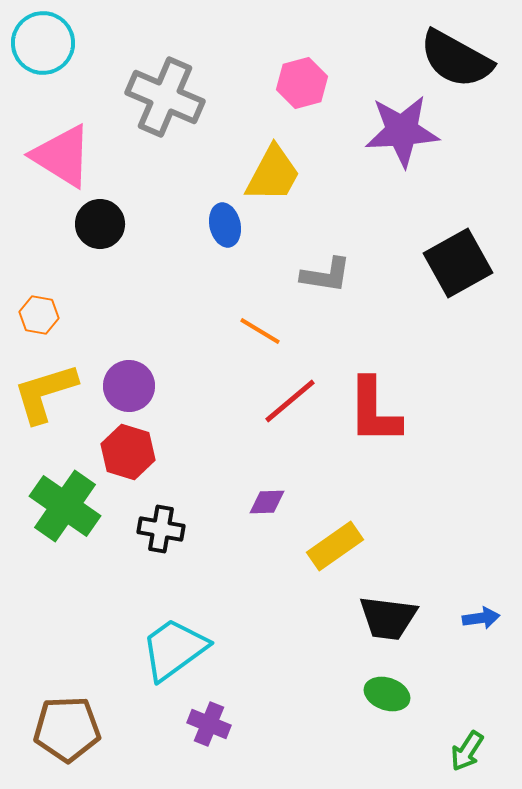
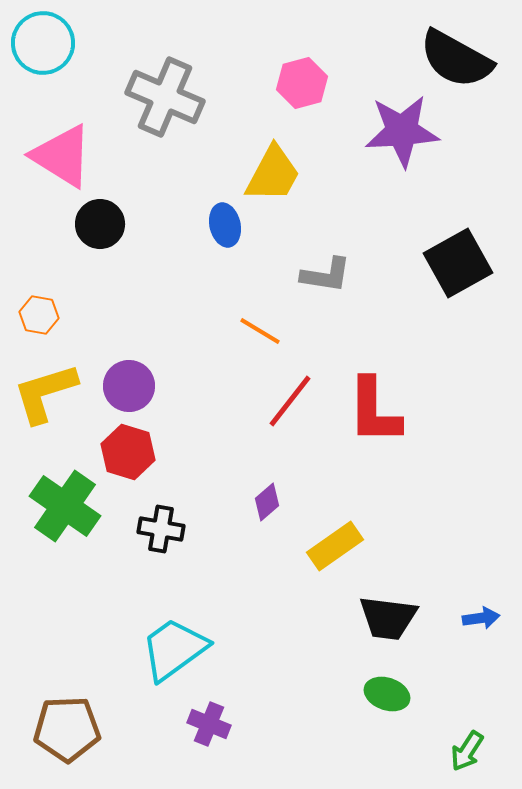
red line: rotated 12 degrees counterclockwise
purple diamond: rotated 39 degrees counterclockwise
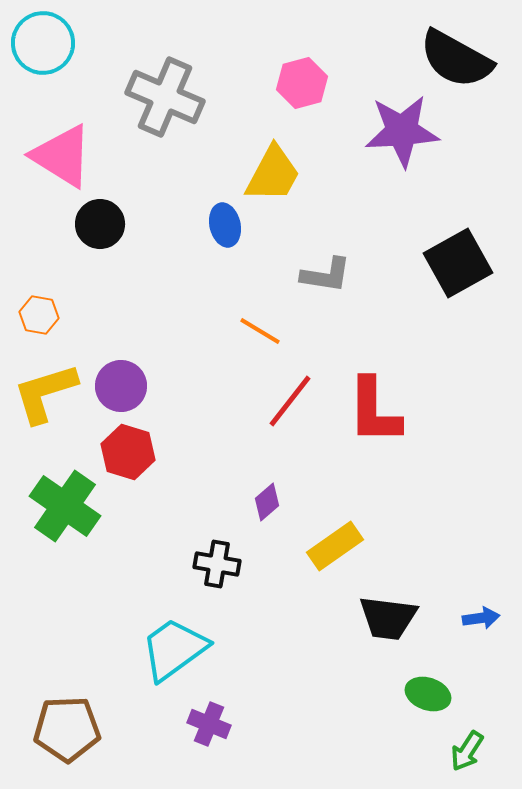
purple circle: moved 8 px left
black cross: moved 56 px right, 35 px down
green ellipse: moved 41 px right
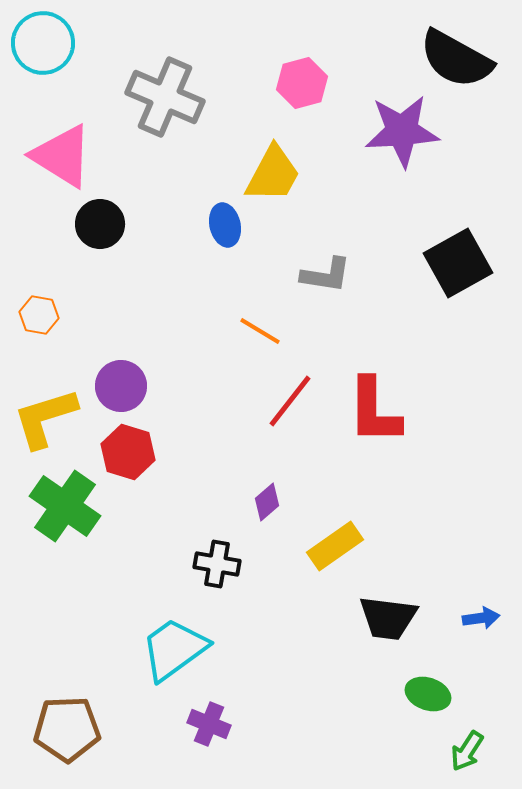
yellow L-shape: moved 25 px down
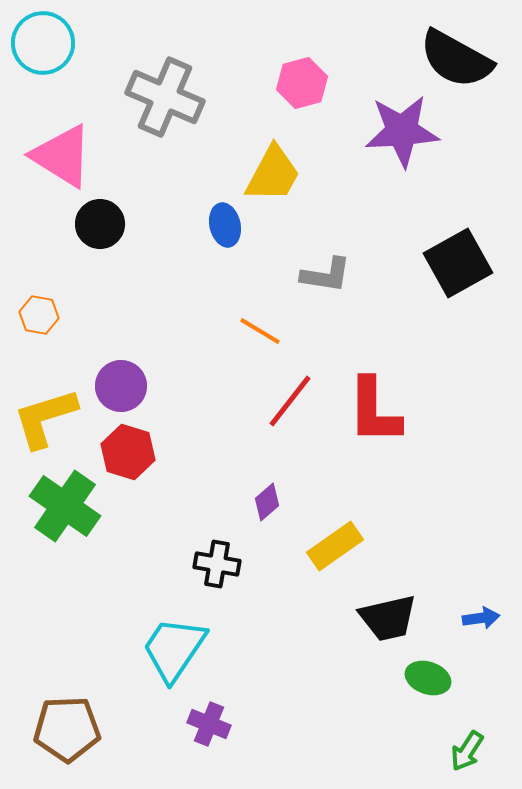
black trapezoid: rotated 20 degrees counterclockwise
cyan trapezoid: rotated 20 degrees counterclockwise
green ellipse: moved 16 px up
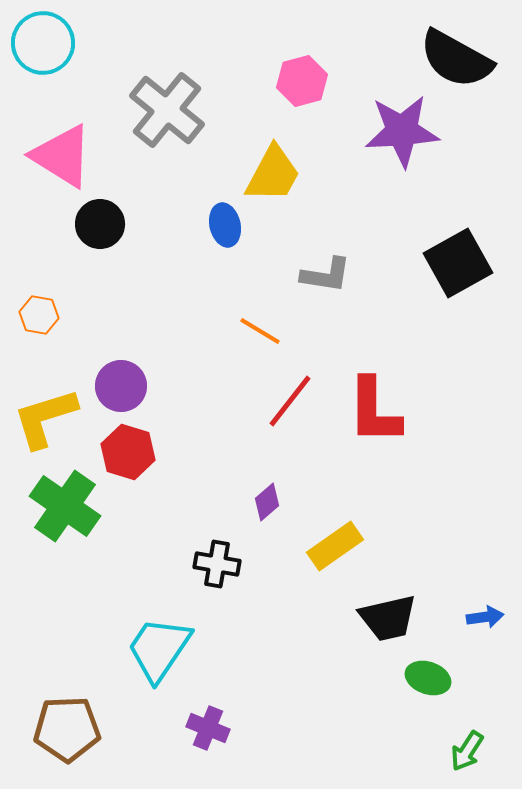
pink hexagon: moved 2 px up
gray cross: moved 2 px right, 13 px down; rotated 16 degrees clockwise
blue arrow: moved 4 px right, 1 px up
cyan trapezoid: moved 15 px left
purple cross: moved 1 px left, 4 px down
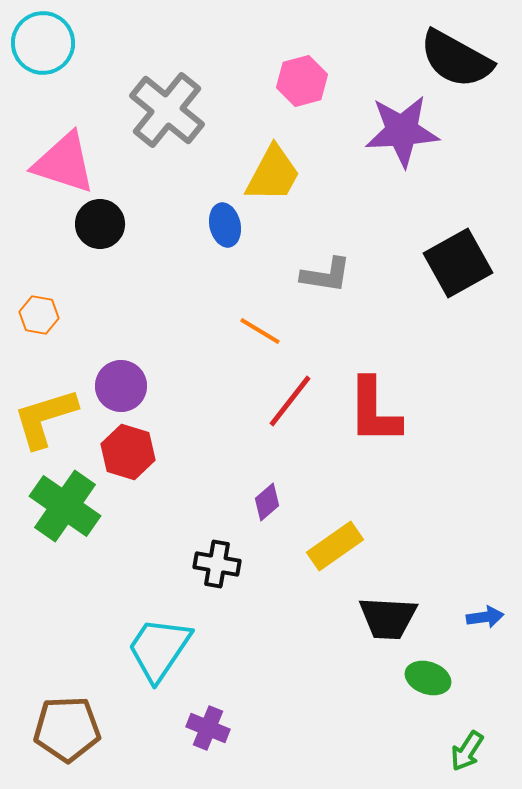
pink triangle: moved 2 px right, 7 px down; rotated 14 degrees counterclockwise
black trapezoid: rotated 16 degrees clockwise
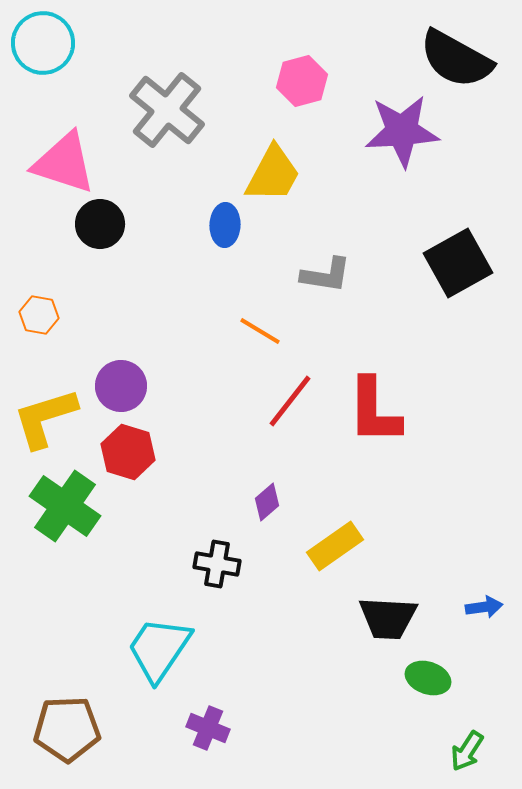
blue ellipse: rotated 15 degrees clockwise
blue arrow: moved 1 px left, 10 px up
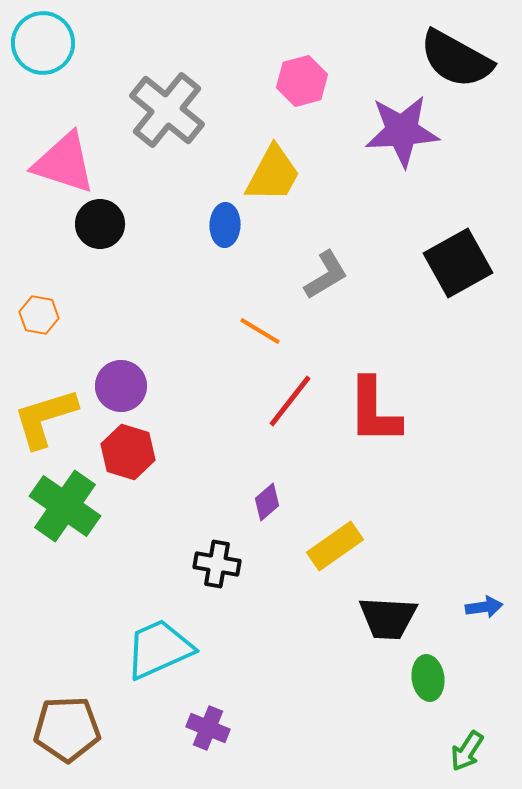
gray L-shape: rotated 40 degrees counterclockwise
cyan trapezoid: rotated 32 degrees clockwise
green ellipse: rotated 63 degrees clockwise
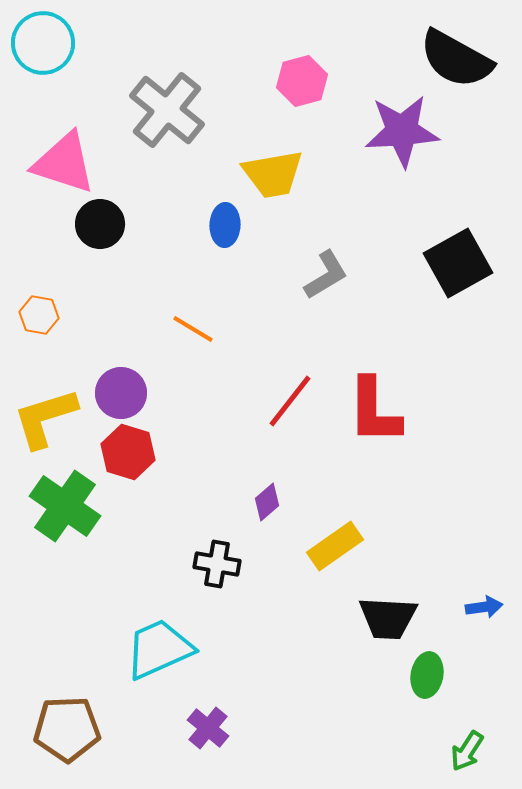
yellow trapezoid: rotated 52 degrees clockwise
orange line: moved 67 px left, 2 px up
purple circle: moved 7 px down
green ellipse: moved 1 px left, 3 px up; rotated 18 degrees clockwise
purple cross: rotated 18 degrees clockwise
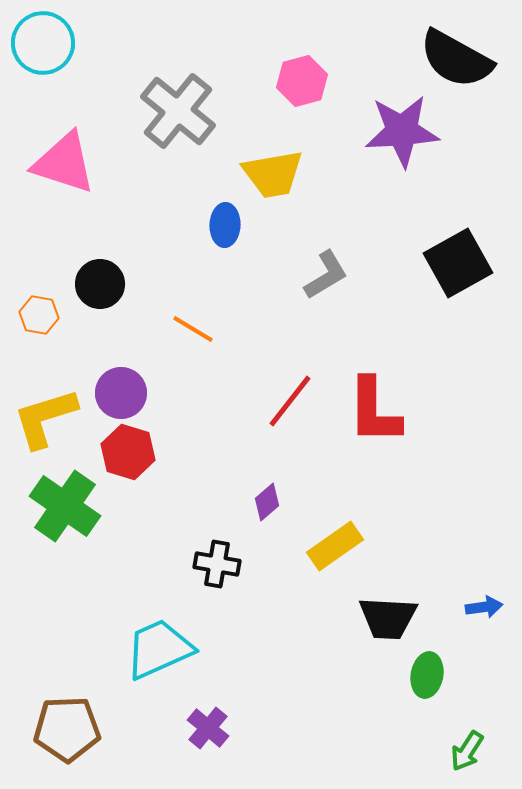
gray cross: moved 11 px right, 1 px down
black circle: moved 60 px down
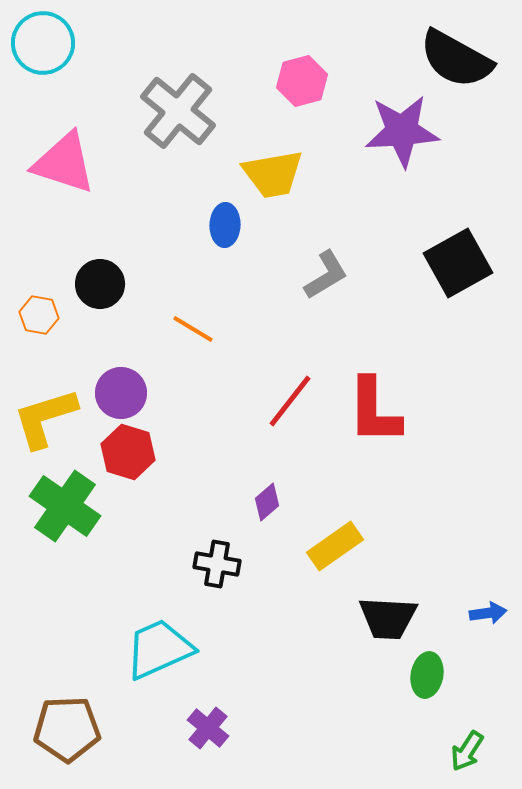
blue arrow: moved 4 px right, 6 px down
